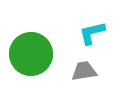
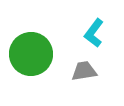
cyan L-shape: moved 2 px right; rotated 40 degrees counterclockwise
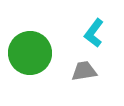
green circle: moved 1 px left, 1 px up
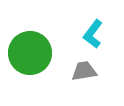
cyan L-shape: moved 1 px left, 1 px down
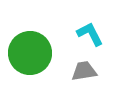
cyan L-shape: moved 3 px left; rotated 116 degrees clockwise
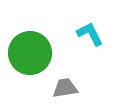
gray trapezoid: moved 19 px left, 17 px down
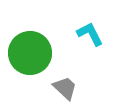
gray trapezoid: rotated 52 degrees clockwise
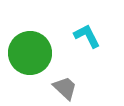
cyan L-shape: moved 3 px left, 2 px down
